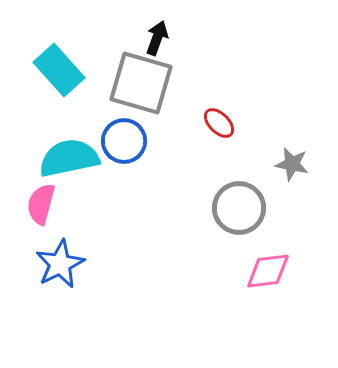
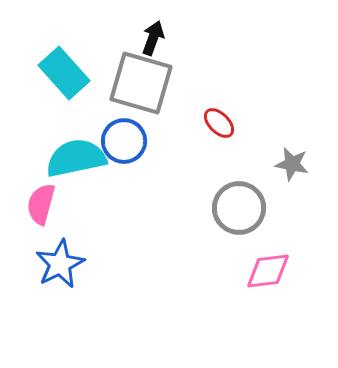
black arrow: moved 4 px left
cyan rectangle: moved 5 px right, 3 px down
cyan semicircle: moved 7 px right
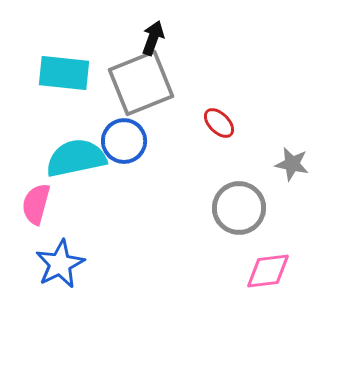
cyan rectangle: rotated 42 degrees counterclockwise
gray square: rotated 38 degrees counterclockwise
pink semicircle: moved 5 px left
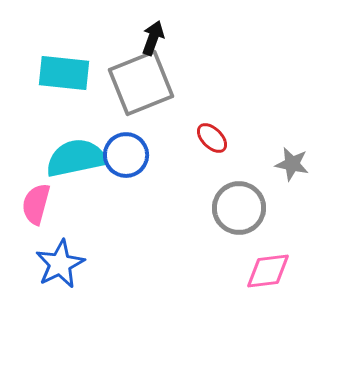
red ellipse: moved 7 px left, 15 px down
blue circle: moved 2 px right, 14 px down
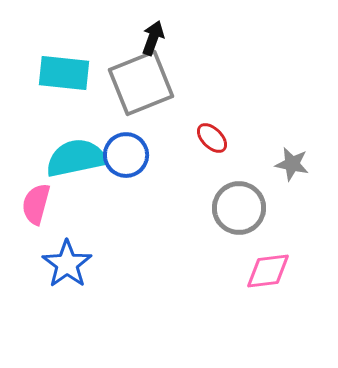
blue star: moved 7 px right; rotated 9 degrees counterclockwise
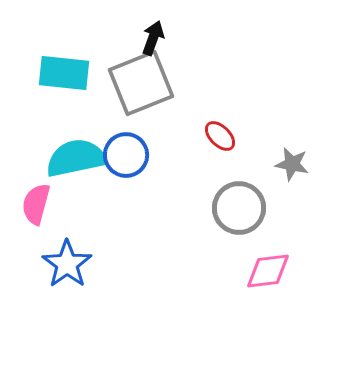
red ellipse: moved 8 px right, 2 px up
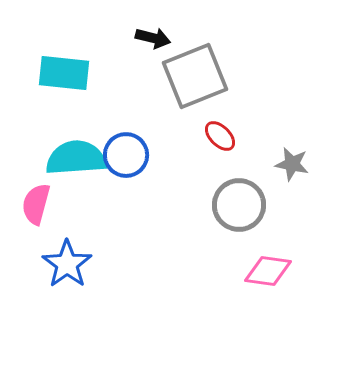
black arrow: rotated 84 degrees clockwise
gray square: moved 54 px right, 7 px up
cyan semicircle: rotated 8 degrees clockwise
gray circle: moved 3 px up
pink diamond: rotated 15 degrees clockwise
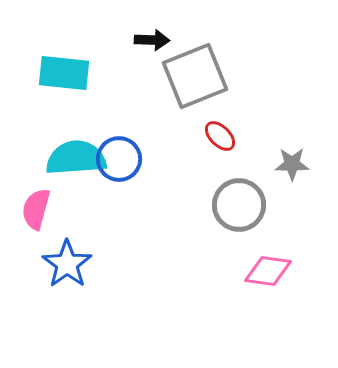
black arrow: moved 1 px left, 2 px down; rotated 12 degrees counterclockwise
blue circle: moved 7 px left, 4 px down
gray star: rotated 12 degrees counterclockwise
pink semicircle: moved 5 px down
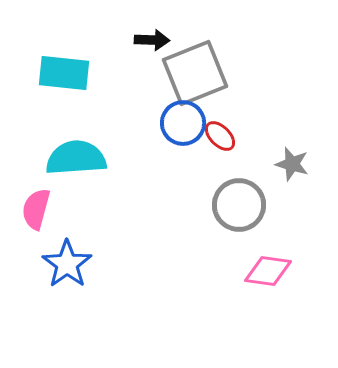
gray square: moved 3 px up
blue circle: moved 64 px right, 36 px up
gray star: rotated 16 degrees clockwise
